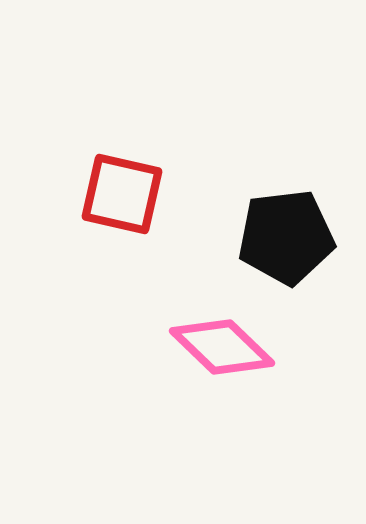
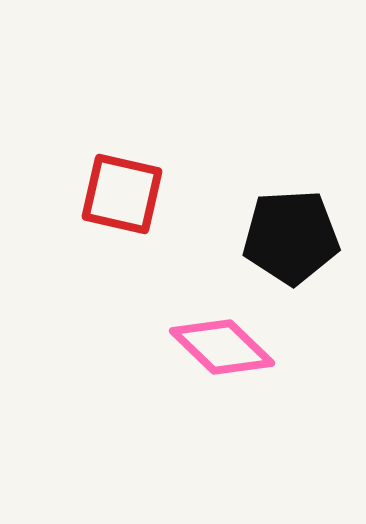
black pentagon: moved 5 px right; rotated 4 degrees clockwise
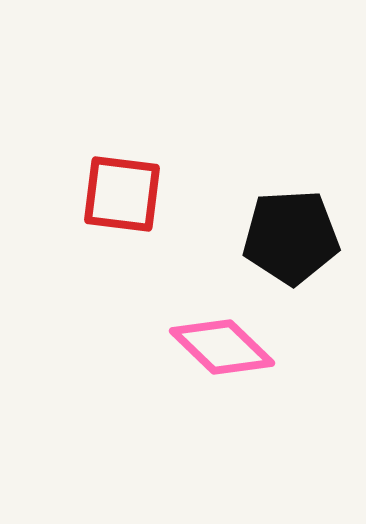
red square: rotated 6 degrees counterclockwise
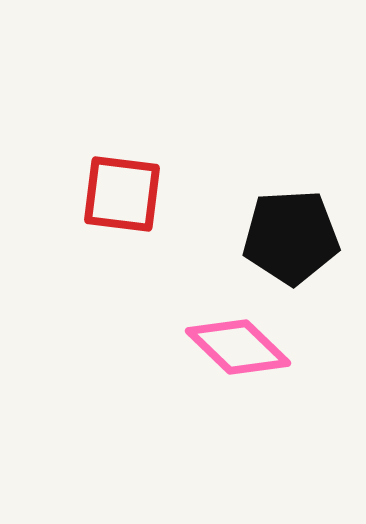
pink diamond: moved 16 px right
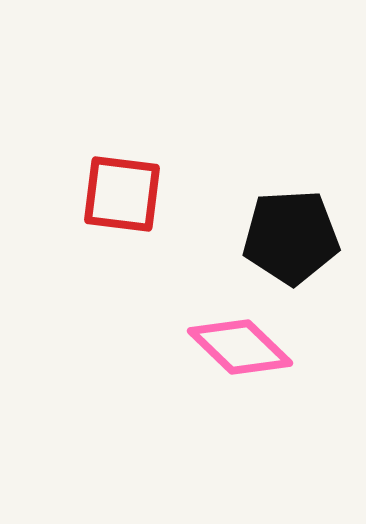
pink diamond: moved 2 px right
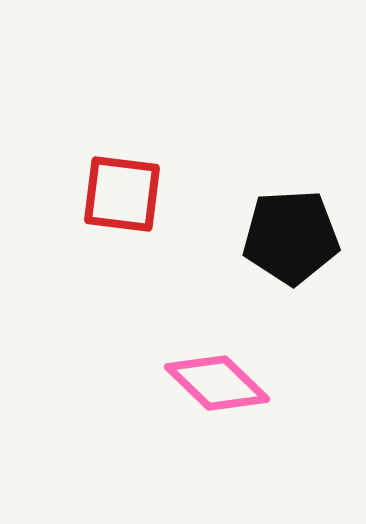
pink diamond: moved 23 px left, 36 px down
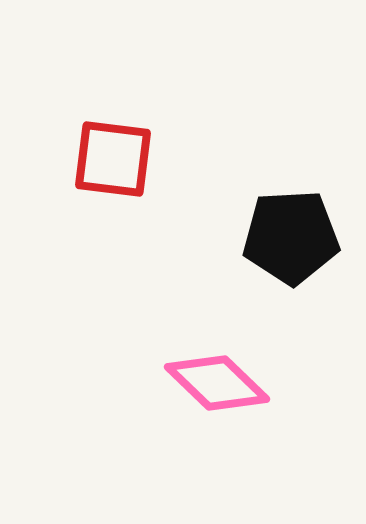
red square: moved 9 px left, 35 px up
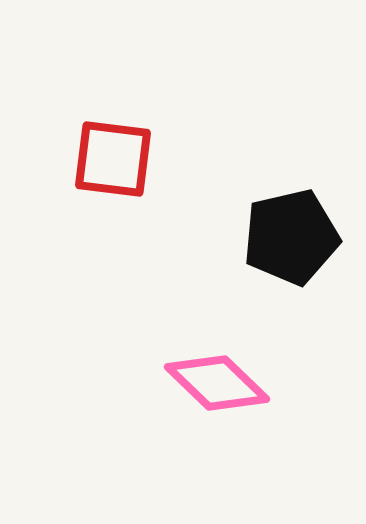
black pentagon: rotated 10 degrees counterclockwise
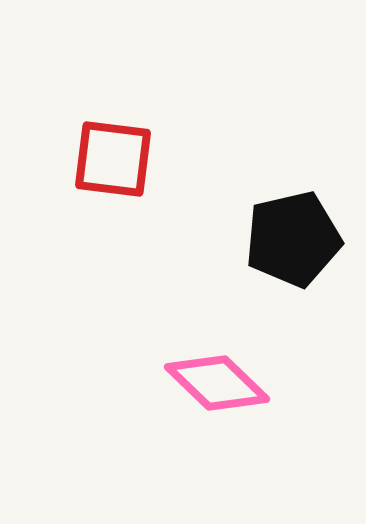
black pentagon: moved 2 px right, 2 px down
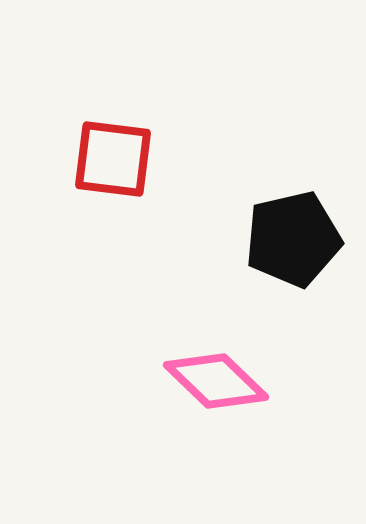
pink diamond: moved 1 px left, 2 px up
